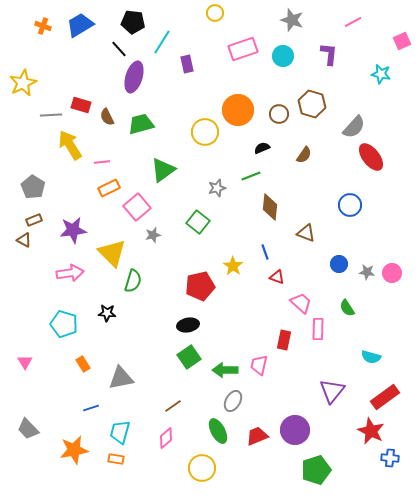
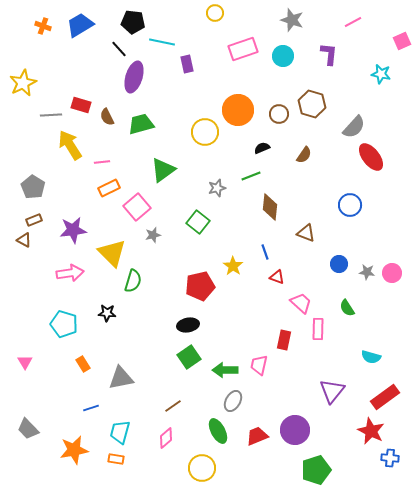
cyan line at (162, 42): rotated 70 degrees clockwise
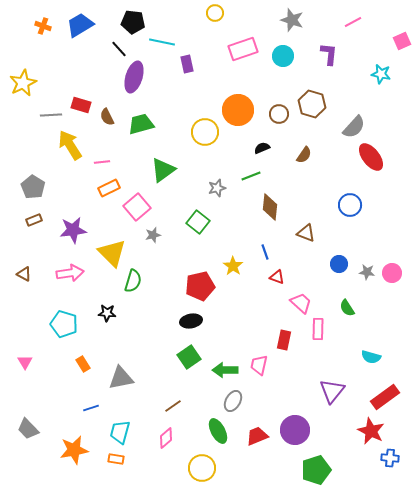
brown triangle at (24, 240): moved 34 px down
black ellipse at (188, 325): moved 3 px right, 4 px up
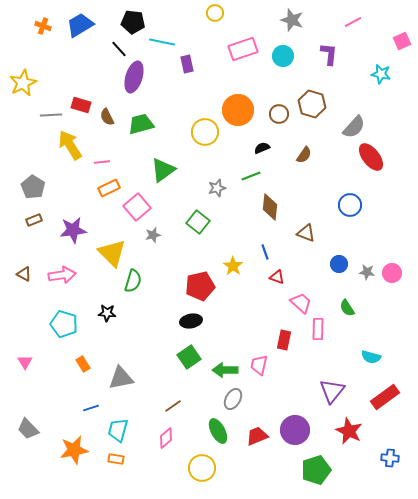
pink arrow at (70, 273): moved 8 px left, 2 px down
gray ellipse at (233, 401): moved 2 px up
red star at (371, 431): moved 22 px left
cyan trapezoid at (120, 432): moved 2 px left, 2 px up
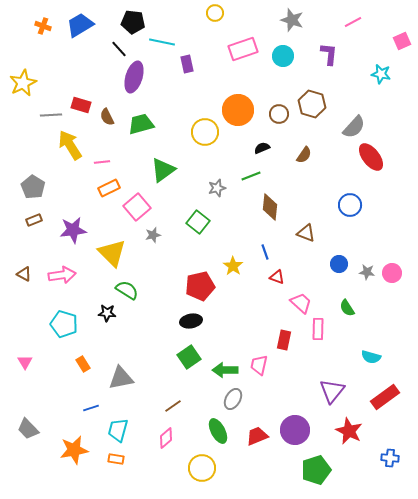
green semicircle at (133, 281): moved 6 px left, 9 px down; rotated 75 degrees counterclockwise
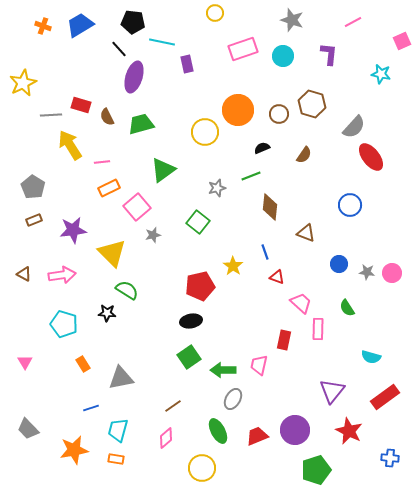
green arrow at (225, 370): moved 2 px left
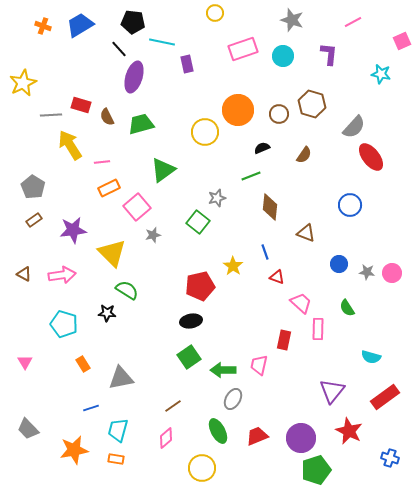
gray star at (217, 188): moved 10 px down
brown rectangle at (34, 220): rotated 14 degrees counterclockwise
purple circle at (295, 430): moved 6 px right, 8 px down
blue cross at (390, 458): rotated 12 degrees clockwise
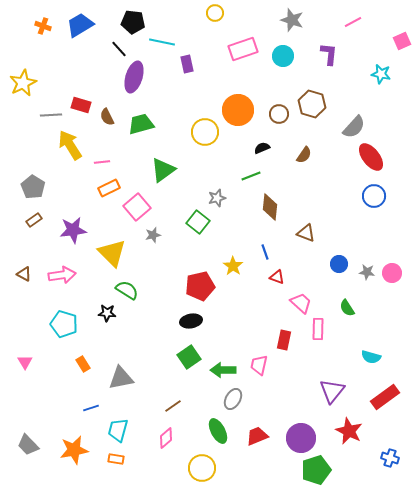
blue circle at (350, 205): moved 24 px right, 9 px up
gray trapezoid at (28, 429): moved 16 px down
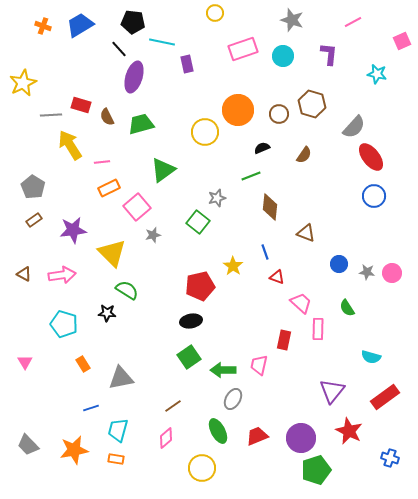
cyan star at (381, 74): moved 4 px left
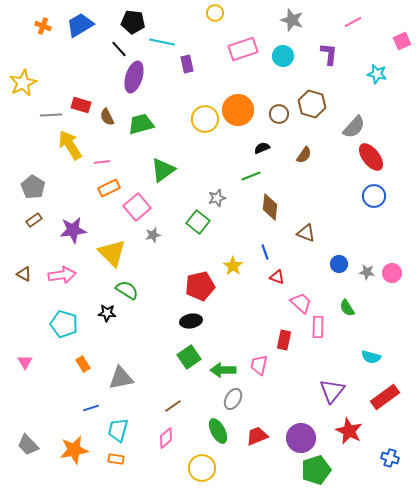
yellow circle at (205, 132): moved 13 px up
pink rectangle at (318, 329): moved 2 px up
